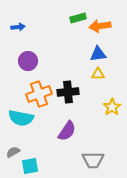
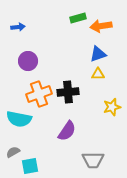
orange arrow: moved 1 px right
blue triangle: rotated 12 degrees counterclockwise
yellow star: rotated 18 degrees clockwise
cyan semicircle: moved 2 px left, 1 px down
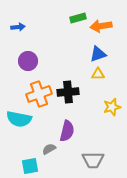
purple semicircle: rotated 20 degrees counterclockwise
gray semicircle: moved 36 px right, 3 px up
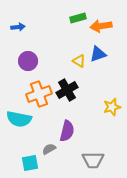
yellow triangle: moved 19 px left, 13 px up; rotated 32 degrees clockwise
black cross: moved 1 px left, 2 px up; rotated 25 degrees counterclockwise
cyan square: moved 3 px up
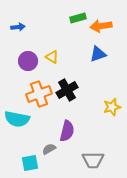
yellow triangle: moved 27 px left, 4 px up
cyan semicircle: moved 2 px left
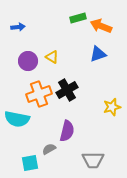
orange arrow: rotated 30 degrees clockwise
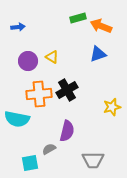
orange cross: rotated 15 degrees clockwise
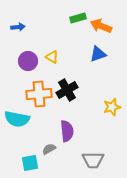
purple semicircle: rotated 20 degrees counterclockwise
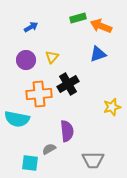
blue arrow: moved 13 px right; rotated 24 degrees counterclockwise
yellow triangle: rotated 40 degrees clockwise
purple circle: moved 2 px left, 1 px up
black cross: moved 1 px right, 6 px up
cyan square: rotated 18 degrees clockwise
